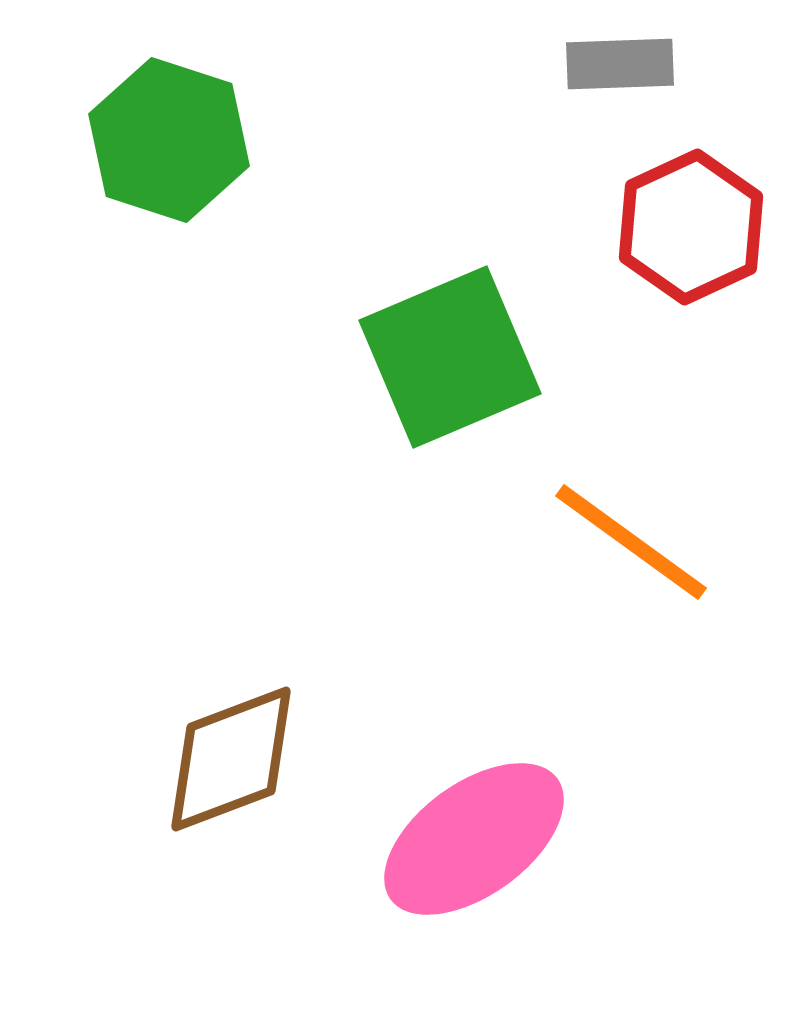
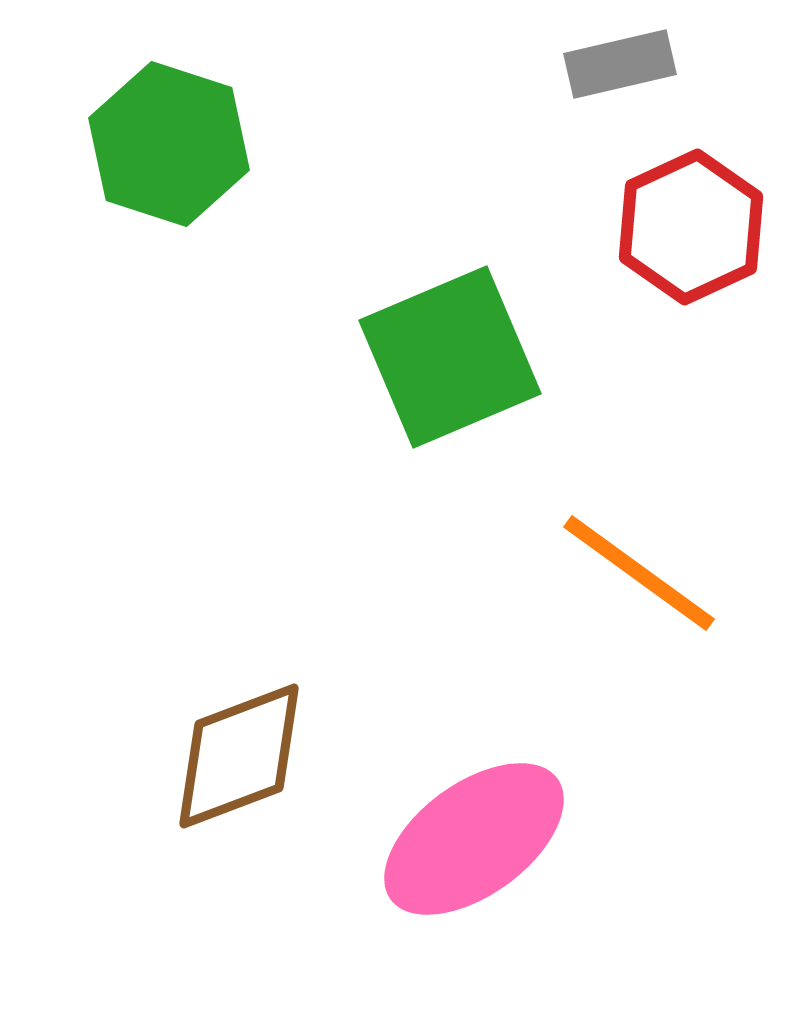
gray rectangle: rotated 11 degrees counterclockwise
green hexagon: moved 4 px down
orange line: moved 8 px right, 31 px down
brown diamond: moved 8 px right, 3 px up
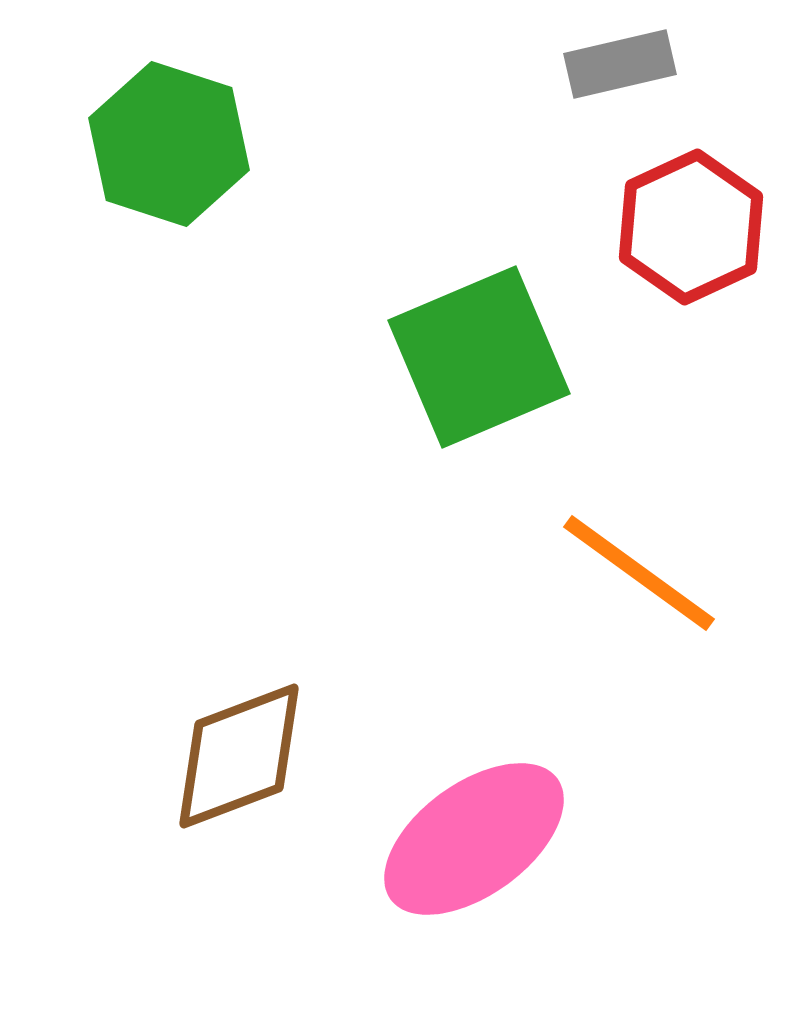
green square: moved 29 px right
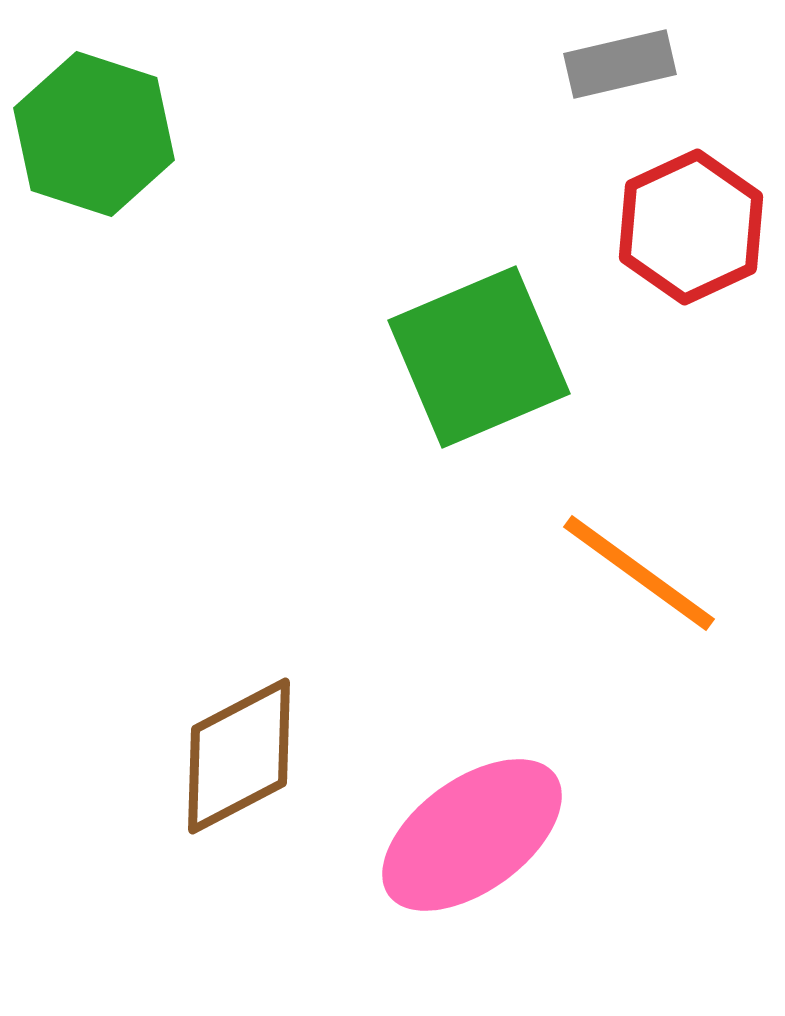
green hexagon: moved 75 px left, 10 px up
brown diamond: rotated 7 degrees counterclockwise
pink ellipse: moved 2 px left, 4 px up
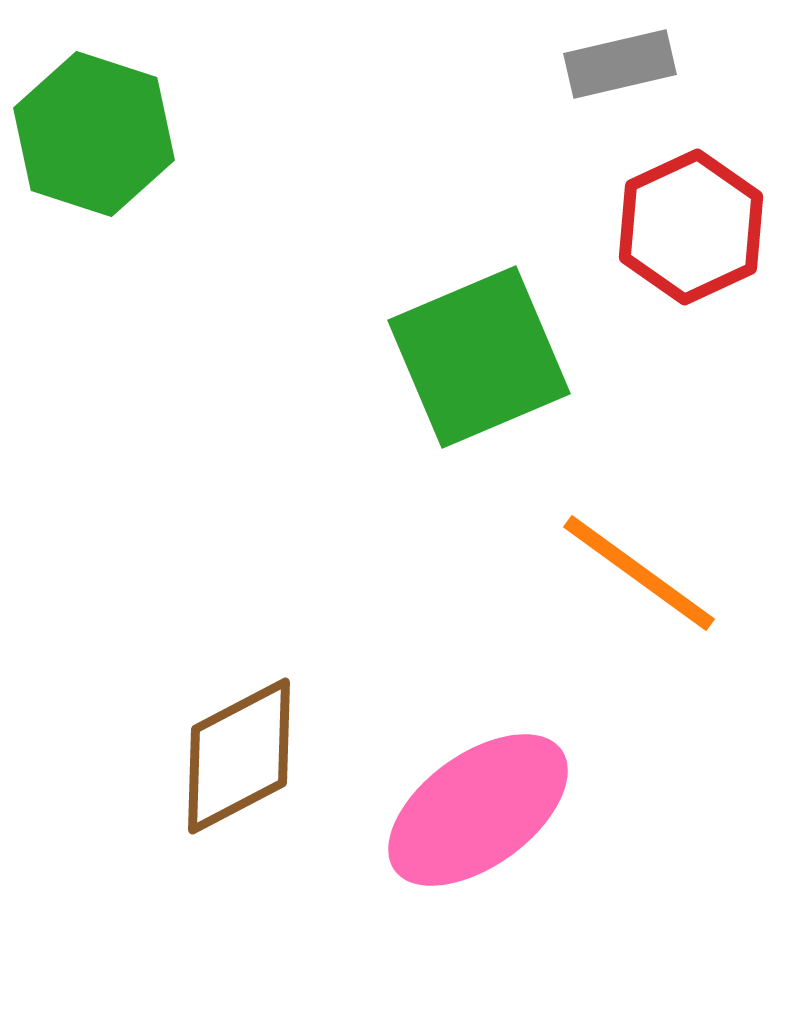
pink ellipse: moved 6 px right, 25 px up
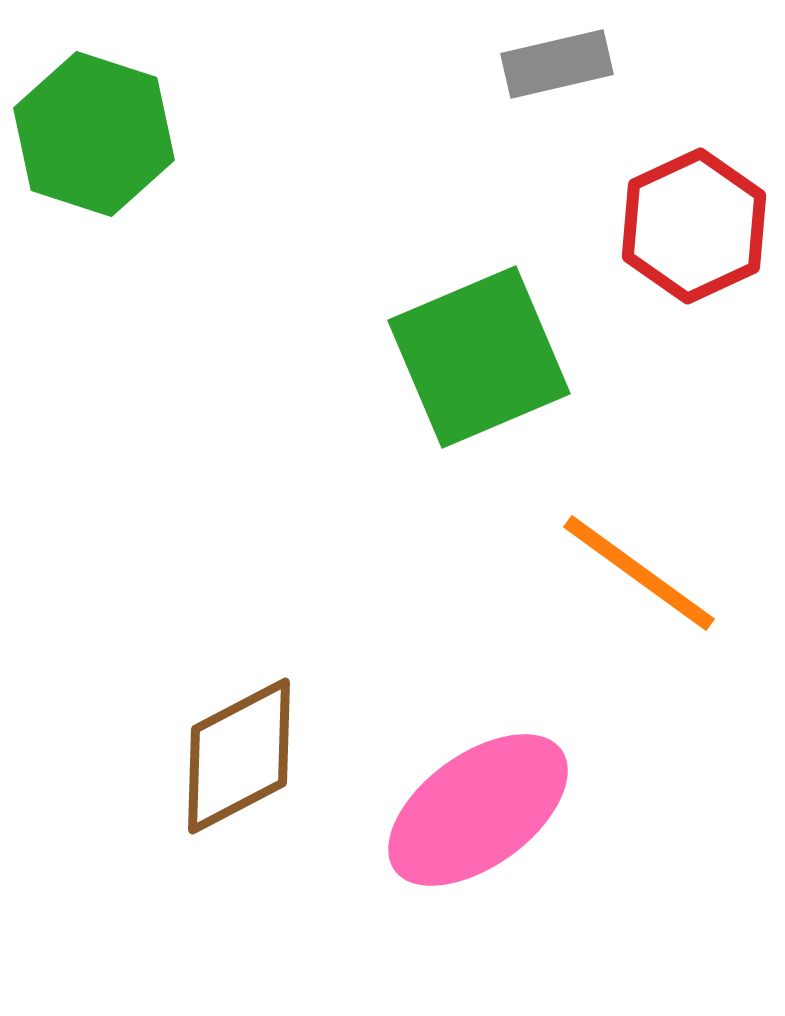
gray rectangle: moved 63 px left
red hexagon: moved 3 px right, 1 px up
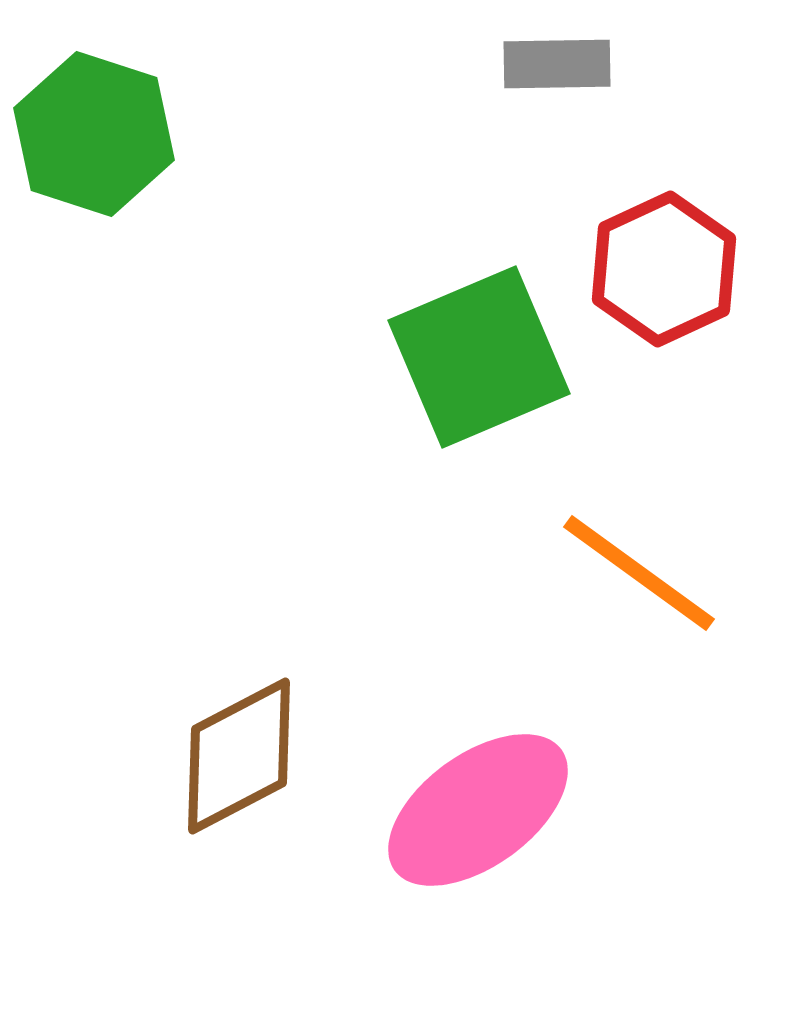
gray rectangle: rotated 12 degrees clockwise
red hexagon: moved 30 px left, 43 px down
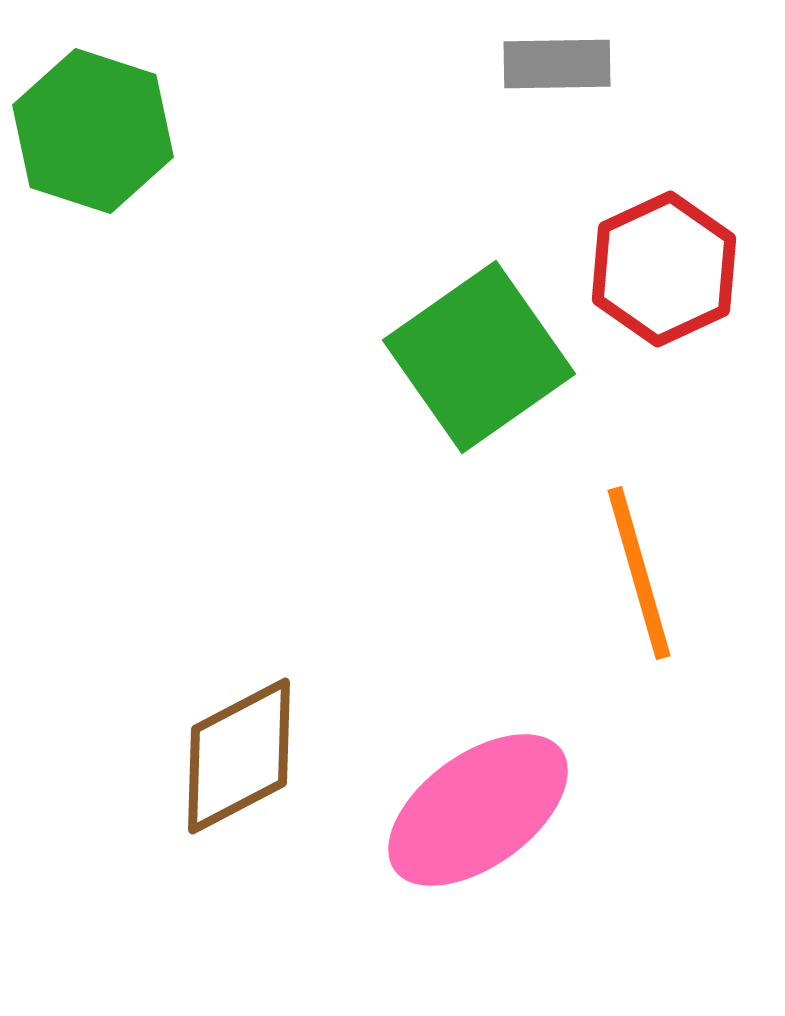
green hexagon: moved 1 px left, 3 px up
green square: rotated 12 degrees counterclockwise
orange line: rotated 38 degrees clockwise
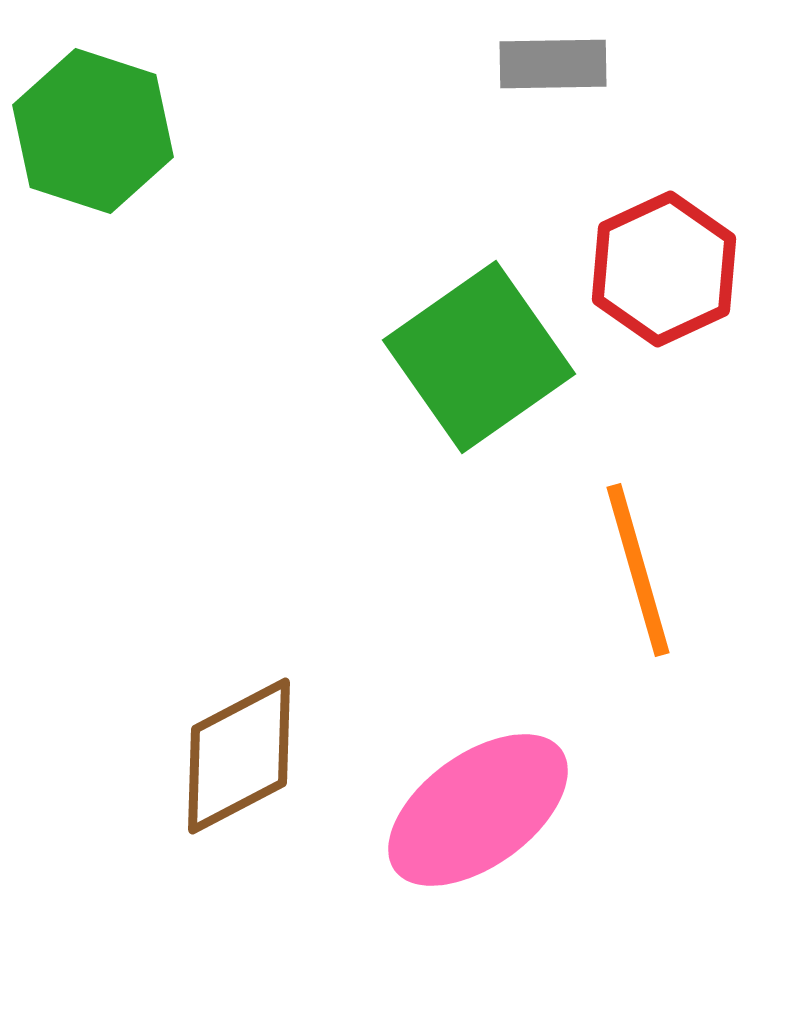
gray rectangle: moved 4 px left
orange line: moved 1 px left, 3 px up
